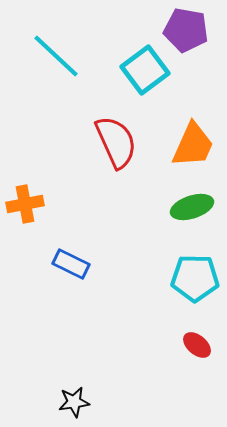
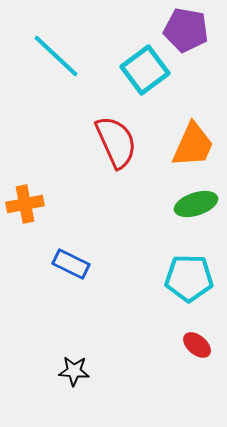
green ellipse: moved 4 px right, 3 px up
cyan pentagon: moved 6 px left
black star: moved 31 px up; rotated 12 degrees clockwise
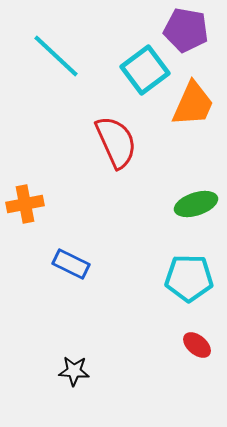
orange trapezoid: moved 41 px up
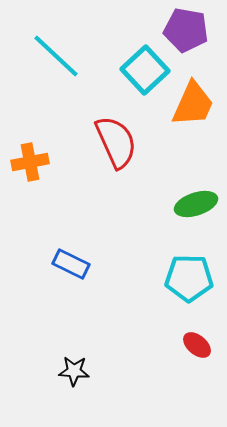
cyan square: rotated 6 degrees counterclockwise
orange cross: moved 5 px right, 42 px up
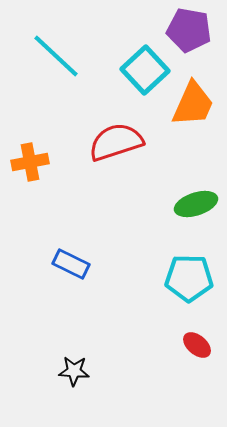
purple pentagon: moved 3 px right
red semicircle: rotated 84 degrees counterclockwise
